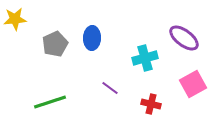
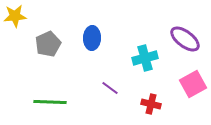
yellow star: moved 3 px up
purple ellipse: moved 1 px right, 1 px down
gray pentagon: moved 7 px left
green line: rotated 20 degrees clockwise
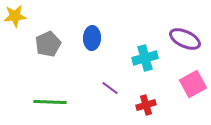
purple ellipse: rotated 12 degrees counterclockwise
red cross: moved 5 px left, 1 px down; rotated 30 degrees counterclockwise
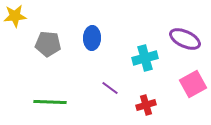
gray pentagon: rotated 30 degrees clockwise
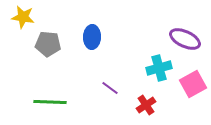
yellow star: moved 8 px right, 1 px down; rotated 15 degrees clockwise
blue ellipse: moved 1 px up
cyan cross: moved 14 px right, 10 px down
red cross: rotated 18 degrees counterclockwise
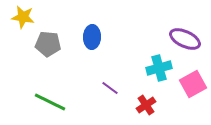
green line: rotated 24 degrees clockwise
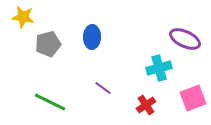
gray pentagon: rotated 20 degrees counterclockwise
pink square: moved 14 px down; rotated 8 degrees clockwise
purple line: moved 7 px left
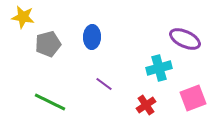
purple line: moved 1 px right, 4 px up
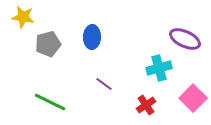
pink square: rotated 24 degrees counterclockwise
